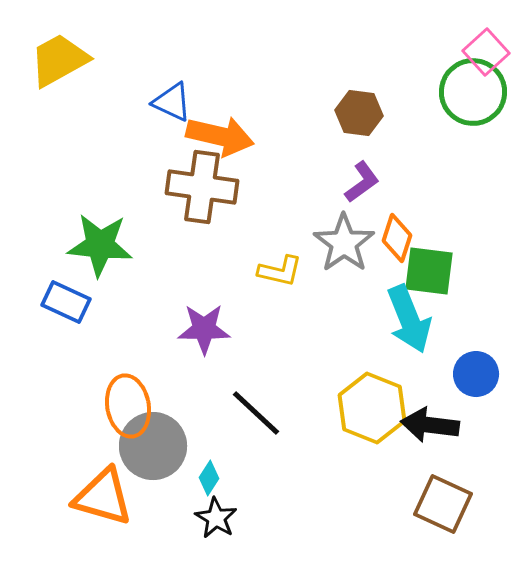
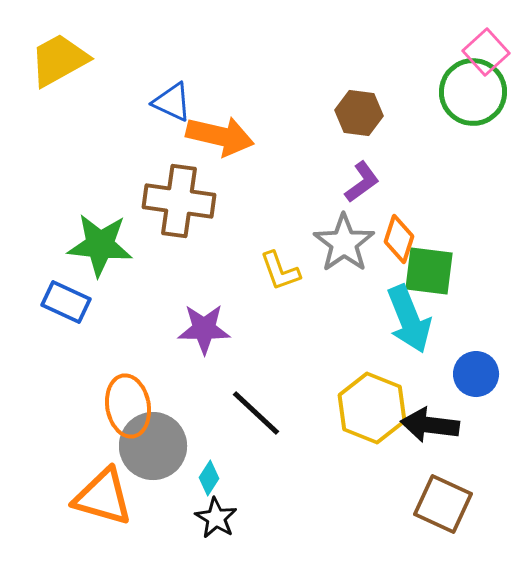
brown cross: moved 23 px left, 14 px down
orange diamond: moved 2 px right, 1 px down
yellow L-shape: rotated 57 degrees clockwise
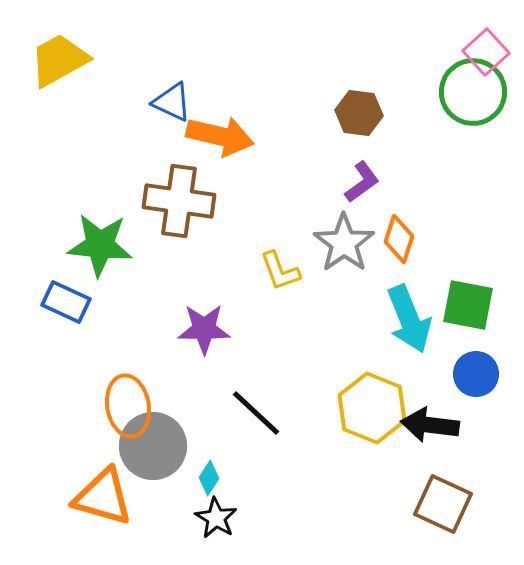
green square: moved 39 px right, 34 px down; rotated 4 degrees clockwise
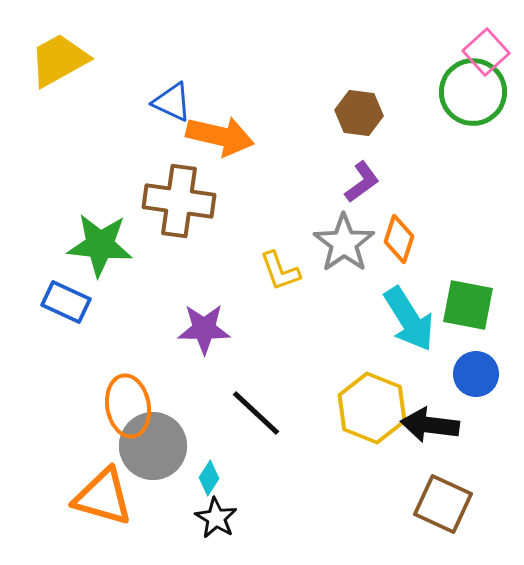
cyan arrow: rotated 10 degrees counterclockwise
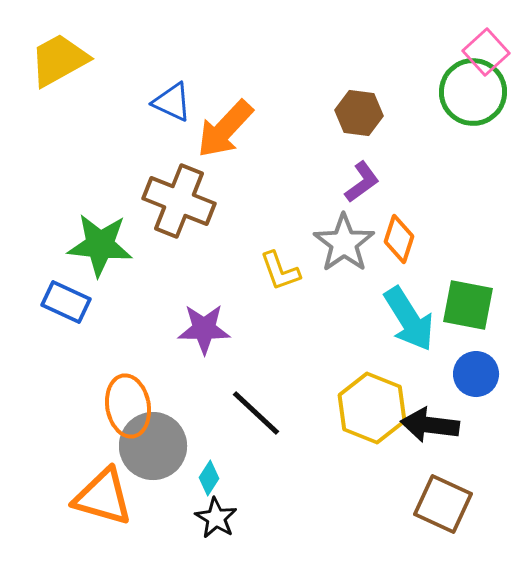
orange arrow: moved 5 px right, 7 px up; rotated 120 degrees clockwise
brown cross: rotated 14 degrees clockwise
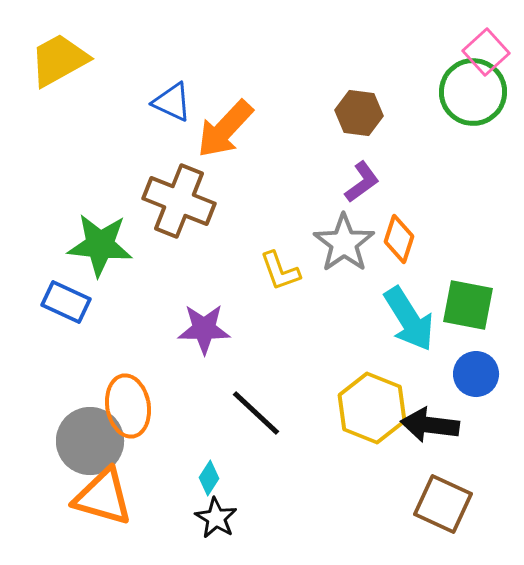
gray circle: moved 63 px left, 5 px up
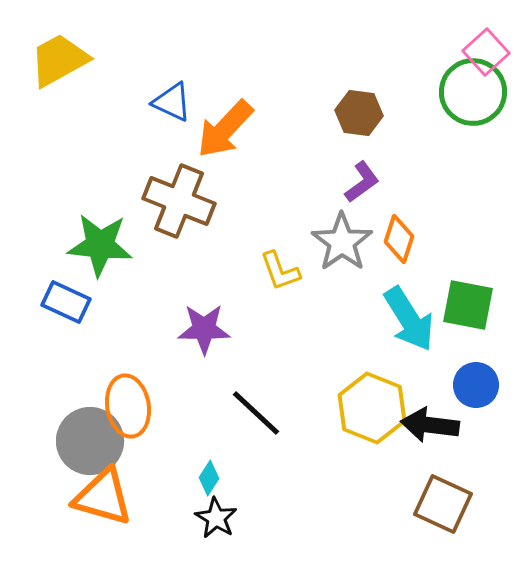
gray star: moved 2 px left, 1 px up
blue circle: moved 11 px down
